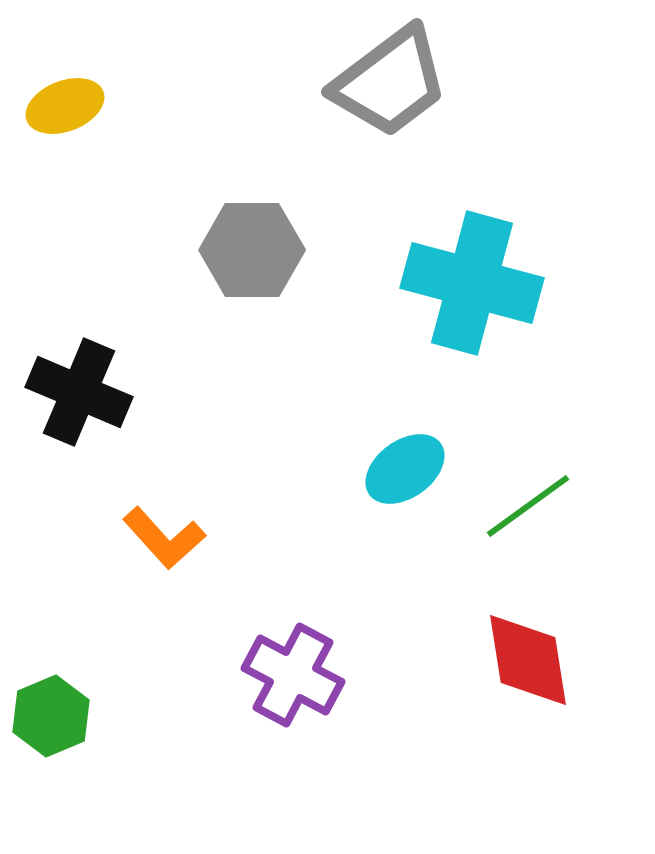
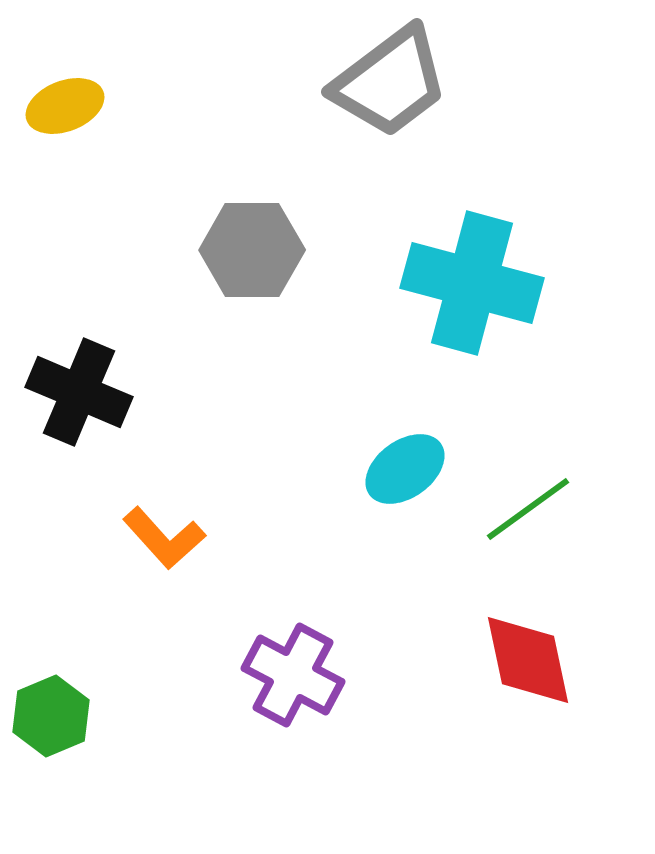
green line: moved 3 px down
red diamond: rotated 3 degrees counterclockwise
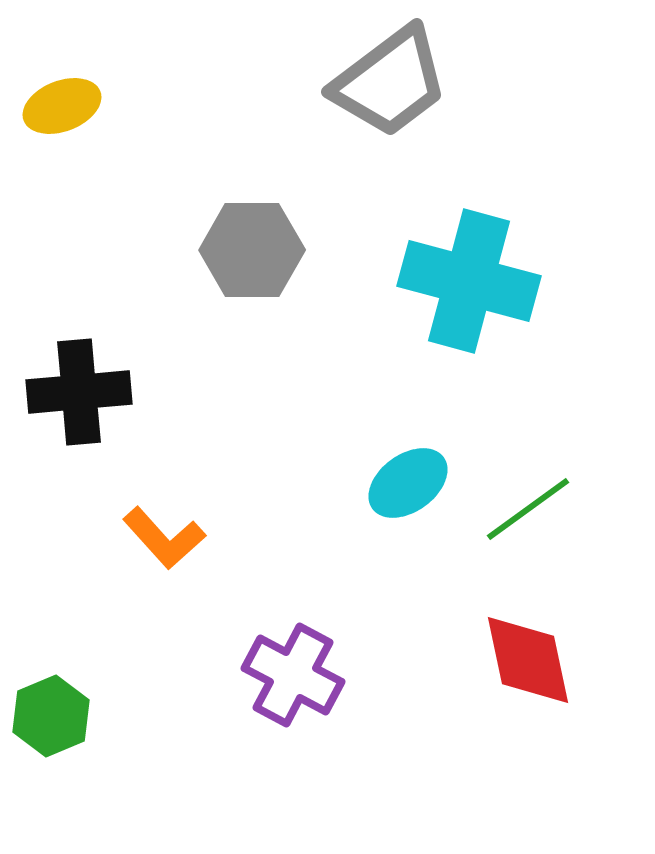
yellow ellipse: moved 3 px left
cyan cross: moved 3 px left, 2 px up
black cross: rotated 28 degrees counterclockwise
cyan ellipse: moved 3 px right, 14 px down
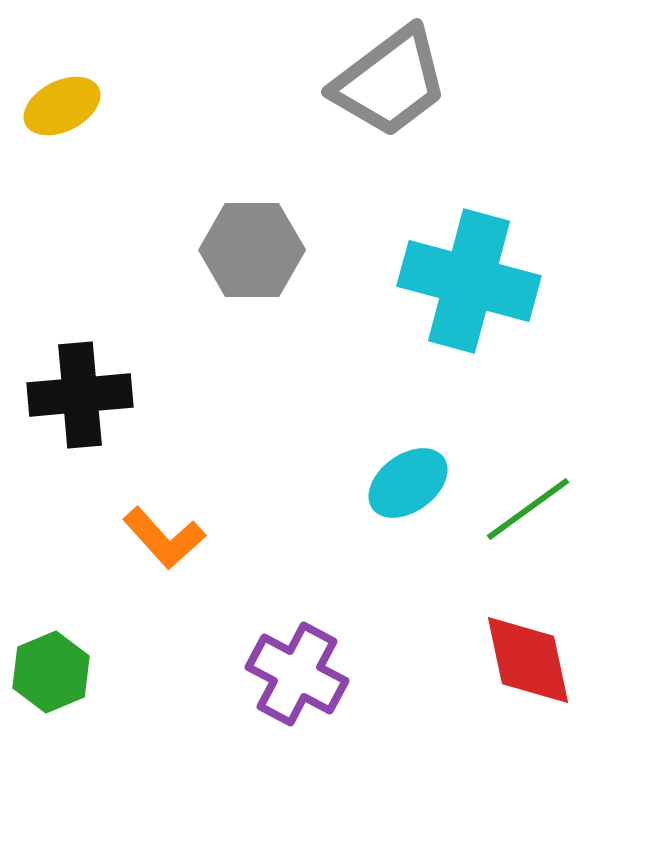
yellow ellipse: rotated 6 degrees counterclockwise
black cross: moved 1 px right, 3 px down
purple cross: moved 4 px right, 1 px up
green hexagon: moved 44 px up
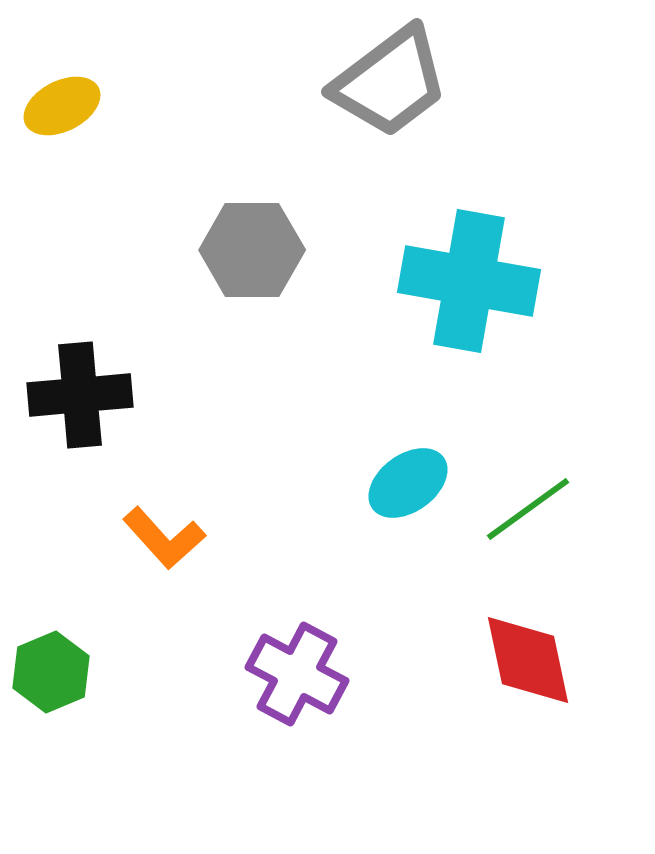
cyan cross: rotated 5 degrees counterclockwise
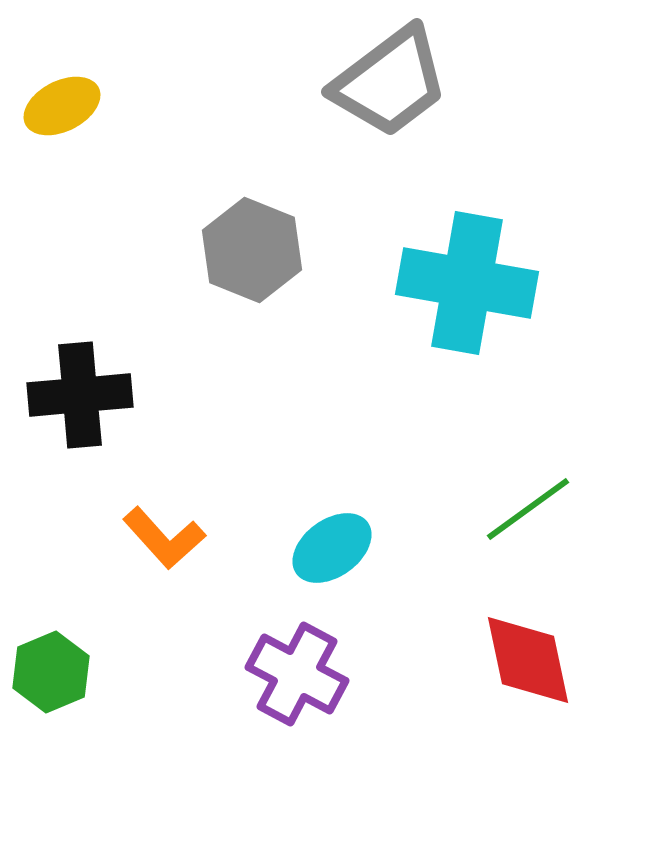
gray hexagon: rotated 22 degrees clockwise
cyan cross: moved 2 px left, 2 px down
cyan ellipse: moved 76 px left, 65 px down
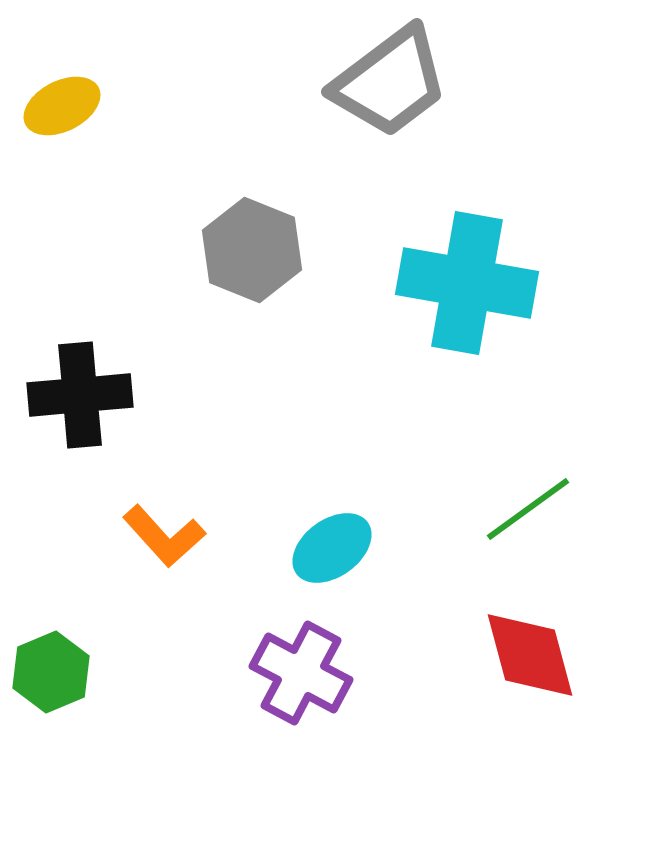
orange L-shape: moved 2 px up
red diamond: moved 2 px right, 5 px up; rotated 3 degrees counterclockwise
purple cross: moved 4 px right, 1 px up
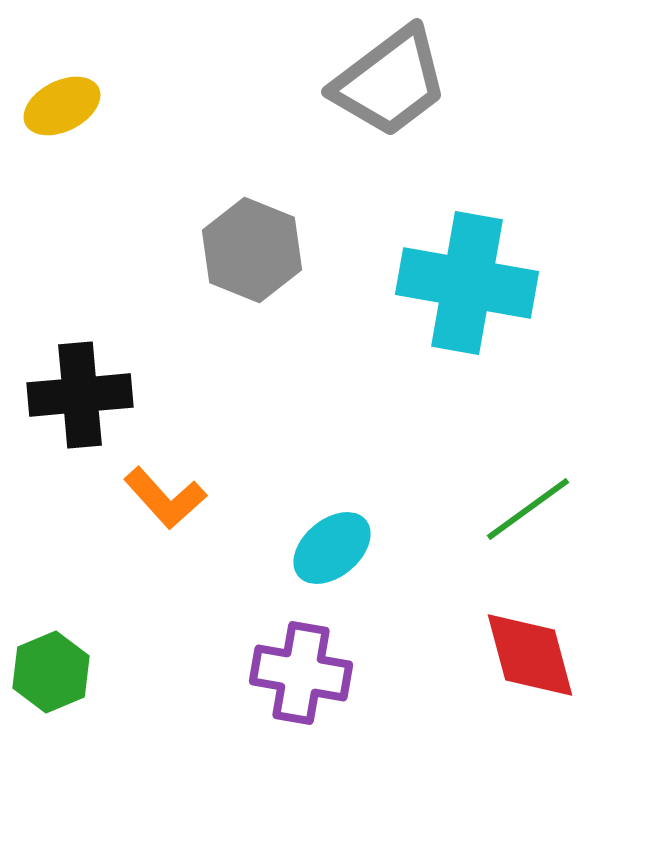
orange L-shape: moved 1 px right, 38 px up
cyan ellipse: rotated 4 degrees counterclockwise
purple cross: rotated 18 degrees counterclockwise
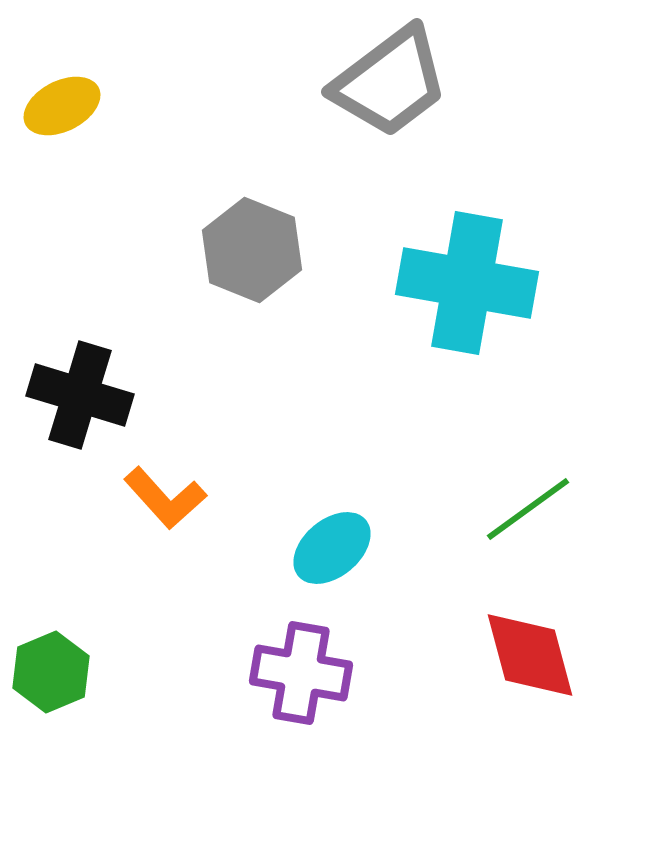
black cross: rotated 22 degrees clockwise
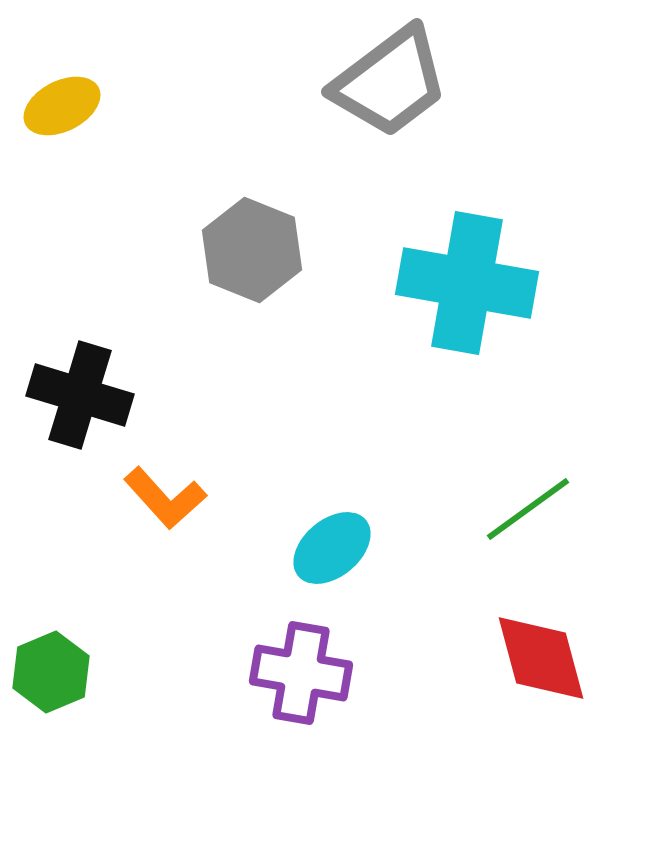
red diamond: moved 11 px right, 3 px down
